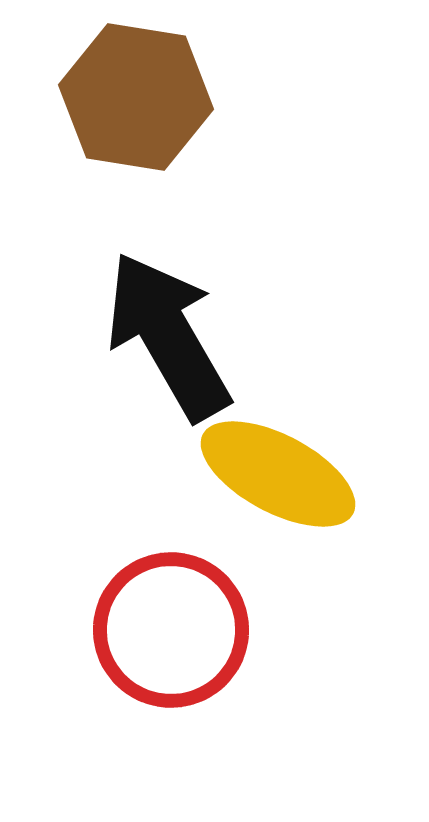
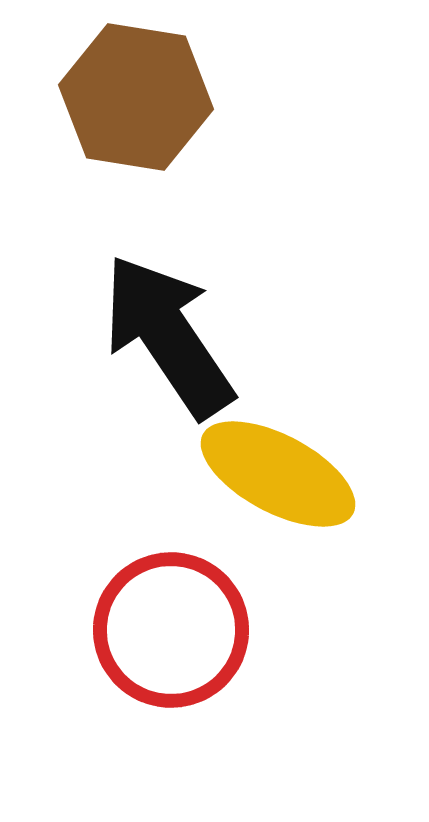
black arrow: rotated 4 degrees counterclockwise
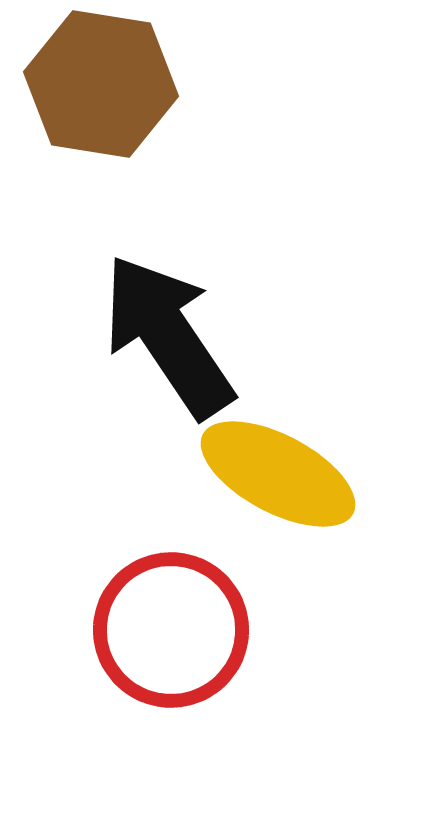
brown hexagon: moved 35 px left, 13 px up
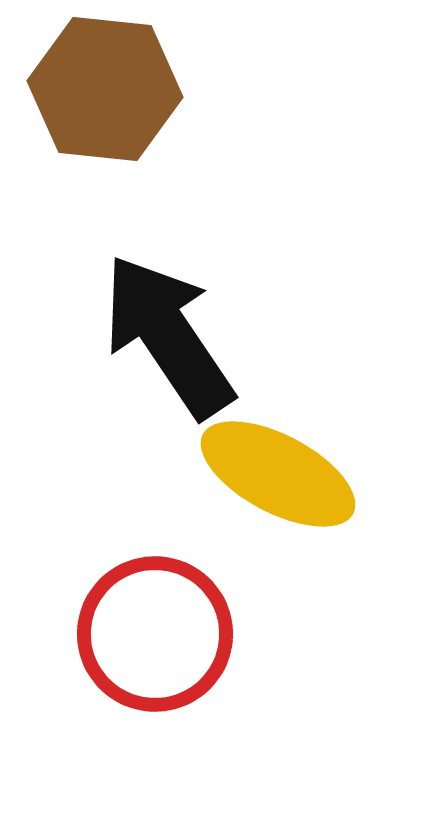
brown hexagon: moved 4 px right, 5 px down; rotated 3 degrees counterclockwise
red circle: moved 16 px left, 4 px down
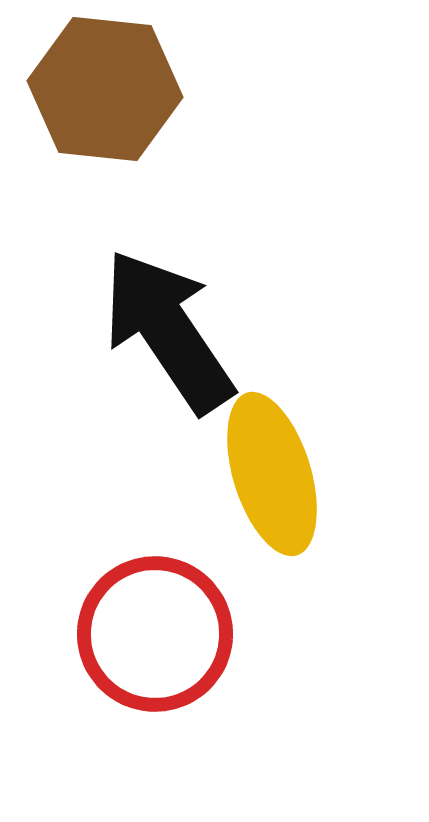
black arrow: moved 5 px up
yellow ellipse: moved 6 px left; rotated 45 degrees clockwise
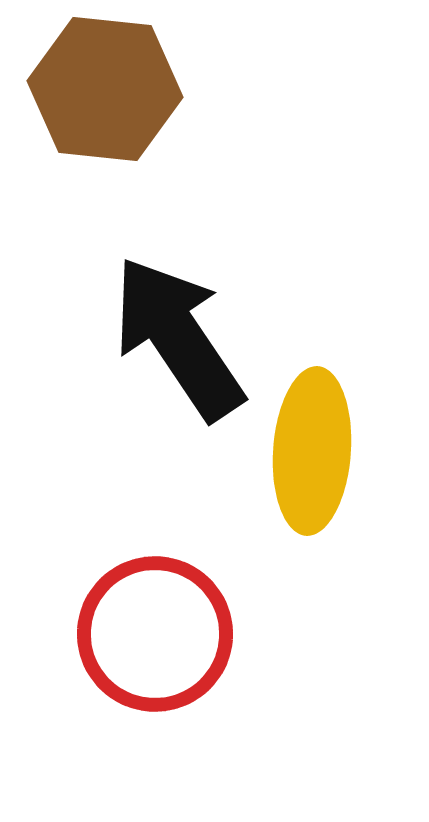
black arrow: moved 10 px right, 7 px down
yellow ellipse: moved 40 px right, 23 px up; rotated 21 degrees clockwise
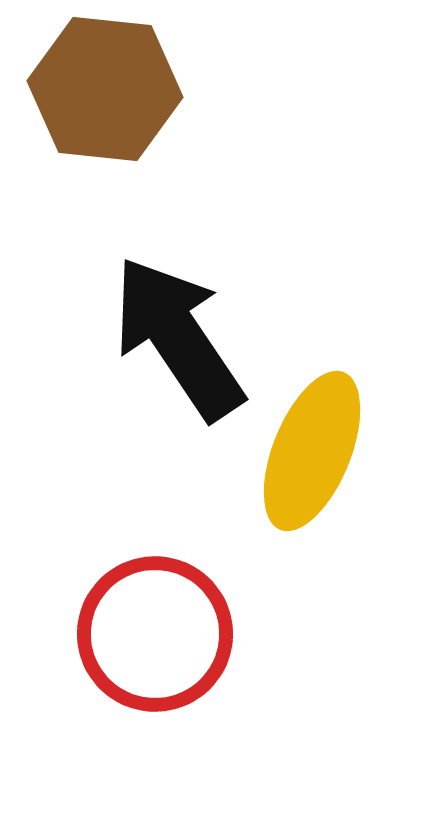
yellow ellipse: rotated 18 degrees clockwise
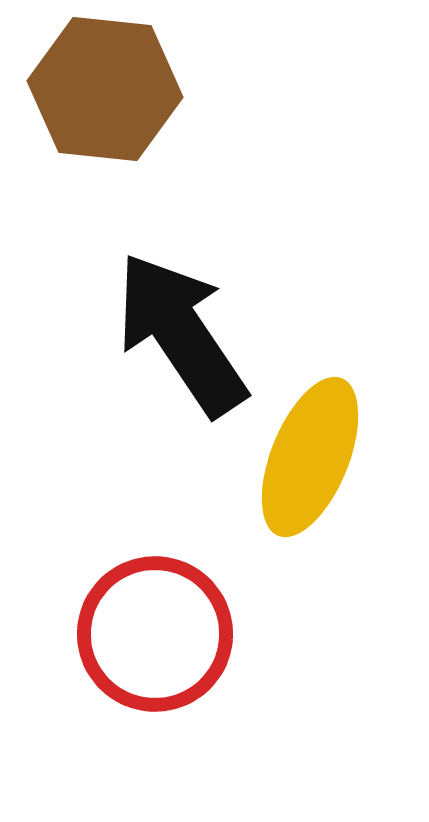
black arrow: moved 3 px right, 4 px up
yellow ellipse: moved 2 px left, 6 px down
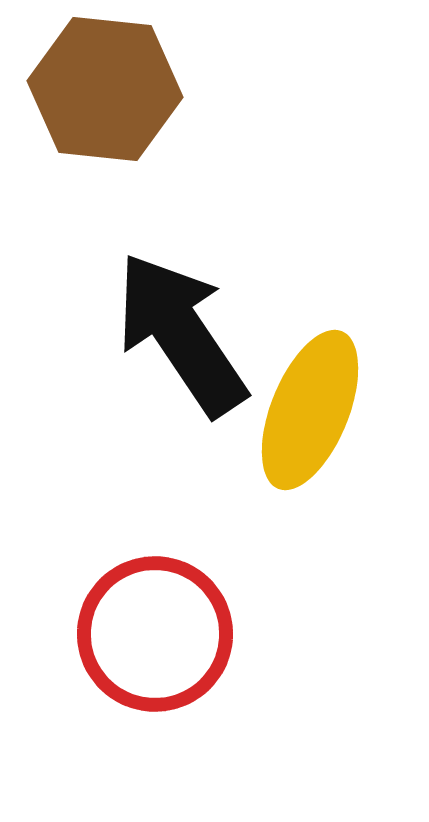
yellow ellipse: moved 47 px up
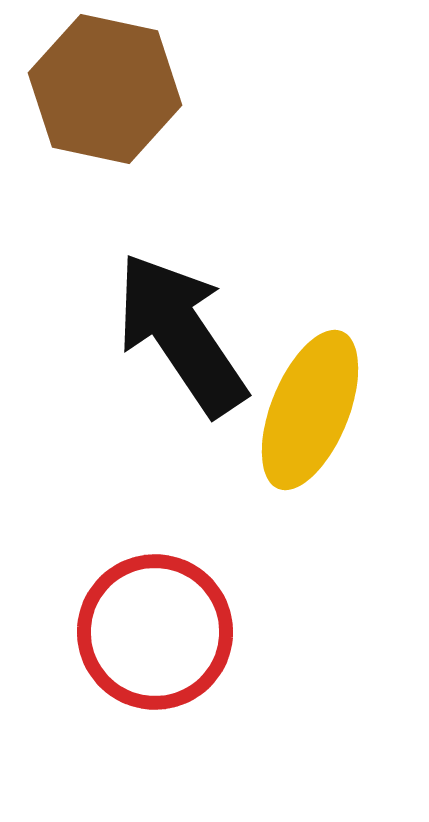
brown hexagon: rotated 6 degrees clockwise
red circle: moved 2 px up
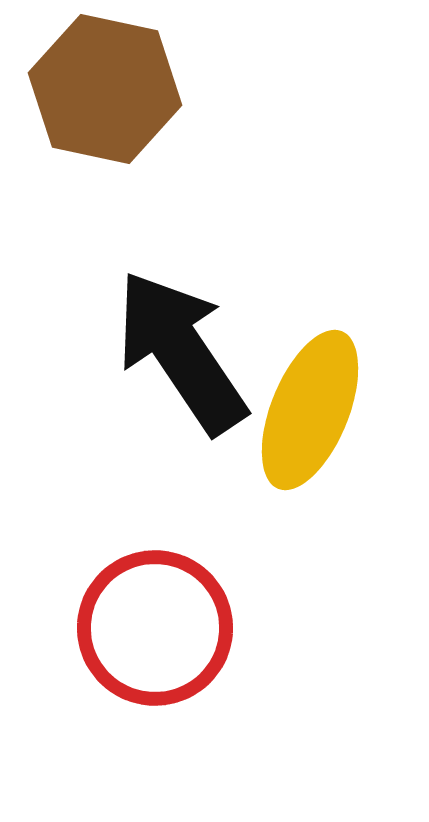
black arrow: moved 18 px down
red circle: moved 4 px up
